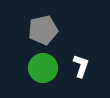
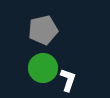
white L-shape: moved 13 px left, 14 px down
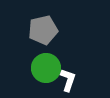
green circle: moved 3 px right
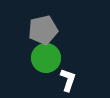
green circle: moved 10 px up
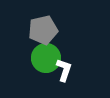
white L-shape: moved 4 px left, 10 px up
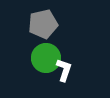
gray pentagon: moved 6 px up
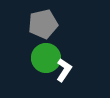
white L-shape: rotated 15 degrees clockwise
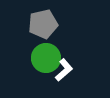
white L-shape: rotated 15 degrees clockwise
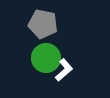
gray pentagon: rotated 24 degrees clockwise
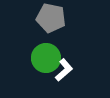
gray pentagon: moved 8 px right, 6 px up
